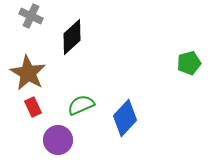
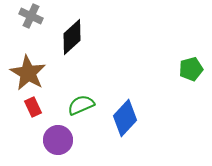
green pentagon: moved 2 px right, 6 px down
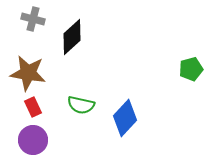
gray cross: moved 2 px right, 3 px down; rotated 10 degrees counterclockwise
brown star: rotated 21 degrees counterclockwise
green semicircle: rotated 144 degrees counterclockwise
purple circle: moved 25 px left
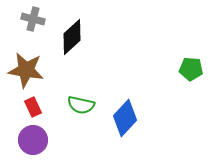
green pentagon: rotated 20 degrees clockwise
brown star: moved 2 px left, 3 px up
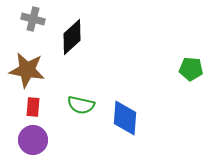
brown star: moved 1 px right
red rectangle: rotated 30 degrees clockwise
blue diamond: rotated 39 degrees counterclockwise
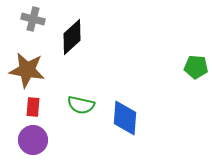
green pentagon: moved 5 px right, 2 px up
